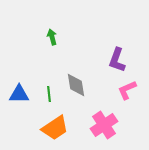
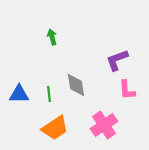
purple L-shape: rotated 50 degrees clockwise
pink L-shape: rotated 70 degrees counterclockwise
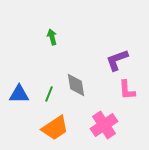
green line: rotated 28 degrees clockwise
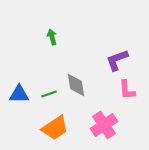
green line: rotated 49 degrees clockwise
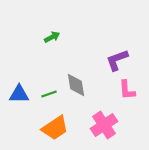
green arrow: rotated 77 degrees clockwise
